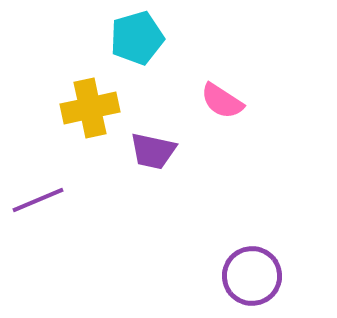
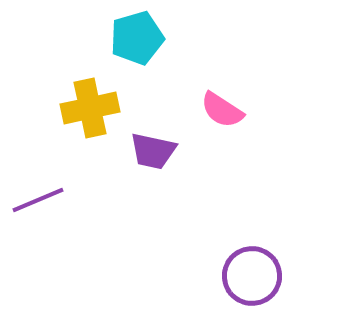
pink semicircle: moved 9 px down
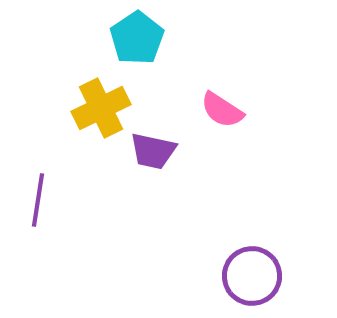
cyan pentagon: rotated 18 degrees counterclockwise
yellow cross: moved 11 px right; rotated 14 degrees counterclockwise
purple line: rotated 58 degrees counterclockwise
